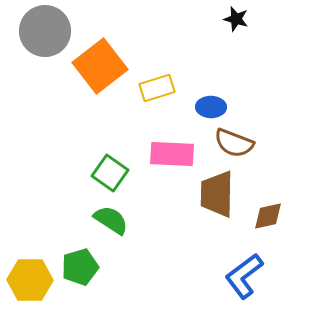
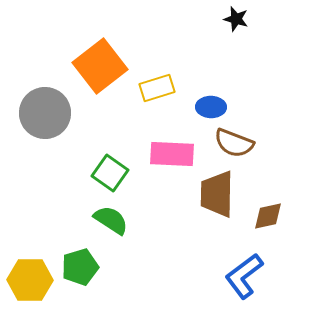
gray circle: moved 82 px down
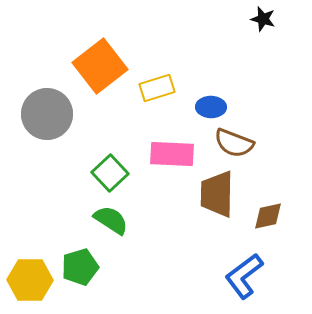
black star: moved 27 px right
gray circle: moved 2 px right, 1 px down
green square: rotated 12 degrees clockwise
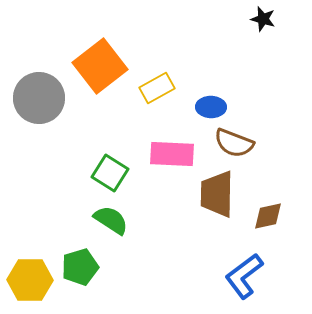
yellow rectangle: rotated 12 degrees counterclockwise
gray circle: moved 8 px left, 16 px up
green square: rotated 15 degrees counterclockwise
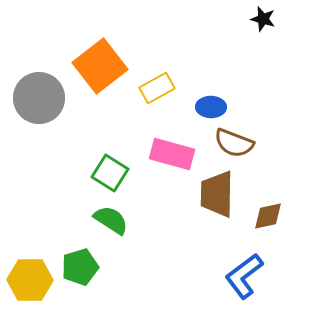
pink rectangle: rotated 12 degrees clockwise
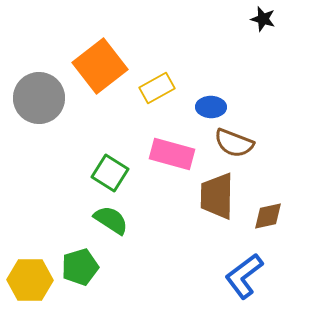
brown trapezoid: moved 2 px down
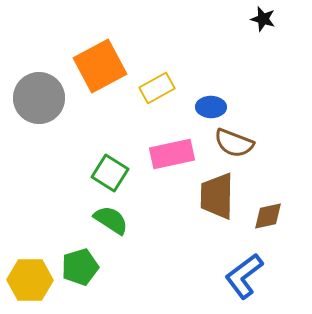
orange square: rotated 10 degrees clockwise
pink rectangle: rotated 27 degrees counterclockwise
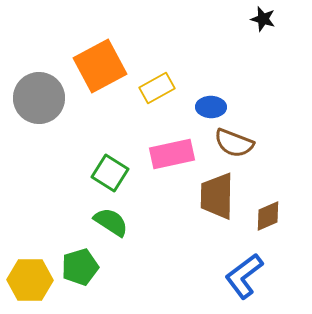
brown diamond: rotated 12 degrees counterclockwise
green semicircle: moved 2 px down
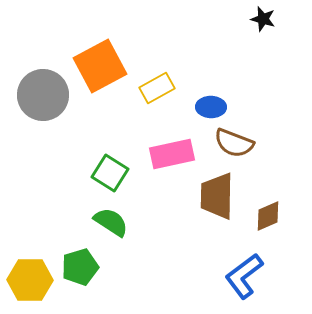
gray circle: moved 4 px right, 3 px up
